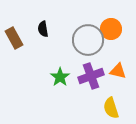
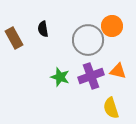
orange circle: moved 1 px right, 3 px up
green star: rotated 18 degrees counterclockwise
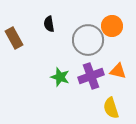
black semicircle: moved 6 px right, 5 px up
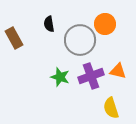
orange circle: moved 7 px left, 2 px up
gray circle: moved 8 px left
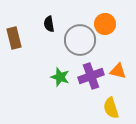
brown rectangle: rotated 15 degrees clockwise
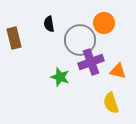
orange circle: moved 1 px left, 1 px up
purple cross: moved 14 px up
yellow semicircle: moved 5 px up
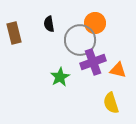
orange circle: moved 9 px left
brown rectangle: moved 5 px up
purple cross: moved 2 px right
orange triangle: moved 1 px up
green star: rotated 24 degrees clockwise
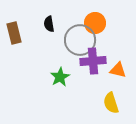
purple cross: moved 1 px up; rotated 15 degrees clockwise
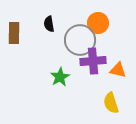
orange circle: moved 3 px right
brown rectangle: rotated 15 degrees clockwise
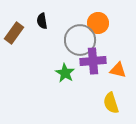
black semicircle: moved 7 px left, 3 px up
brown rectangle: rotated 35 degrees clockwise
green star: moved 5 px right, 4 px up; rotated 12 degrees counterclockwise
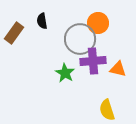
gray circle: moved 1 px up
orange triangle: moved 1 px up
yellow semicircle: moved 4 px left, 7 px down
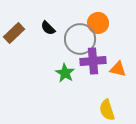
black semicircle: moved 6 px right, 7 px down; rotated 35 degrees counterclockwise
brown rectangle: rotated 10 degrees clockwise
